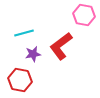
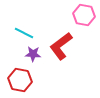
cyan line: rotated 42 degrees clockwise
purple star: rotated 14 degrees clockwise
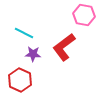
red L-shape: moved 3 px right, 1 px down
red hexagon: rotated 15 degrees clockwise
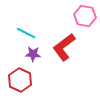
pink hexagon: moved 1 px right, 1 px down
cyan line: moved 2 px right
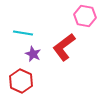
cyan line: moved 3 px left; rotated 18 degrees counterclockwise
purple star: rotated 21 degrees clockwise
red hexagon: moved 1 px right, 1 px down
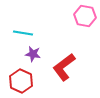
red L-shape: moved 20 px down
purple star: rotated 14 degrees counterclockwise
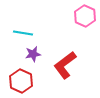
pink hexagon: rotated 15 degrees clockwise
purple star: rotated 21 degrees counterclockwise
red L-shape: moved 1 px right, 2 px up
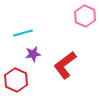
cyan line: rotated 24 degrees counterclockwise
red hexagon: moved 5 px left, 1 px up
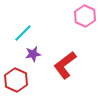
cyan line: rotated 30 degrees counterclockwise
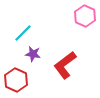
purple star: rotated 21 degrees clockwise
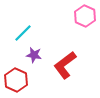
purple star: moved 1 px right, 1 px down
